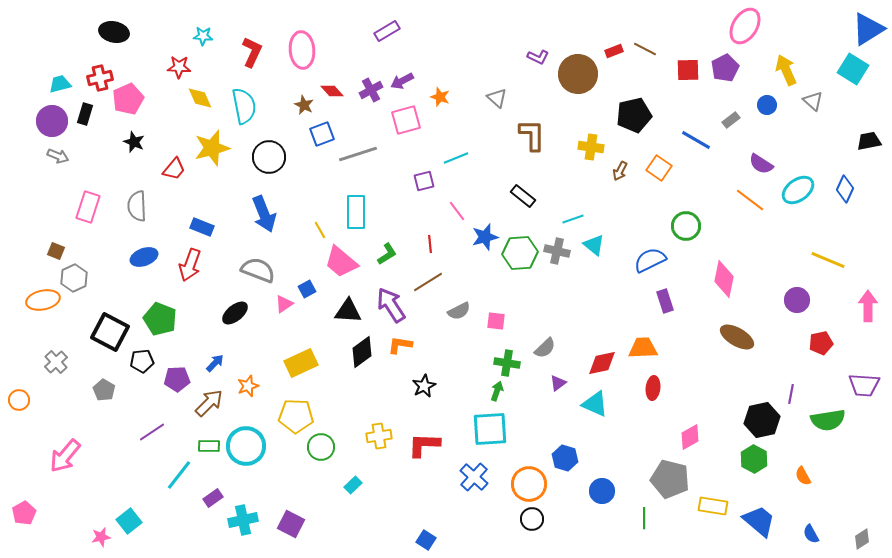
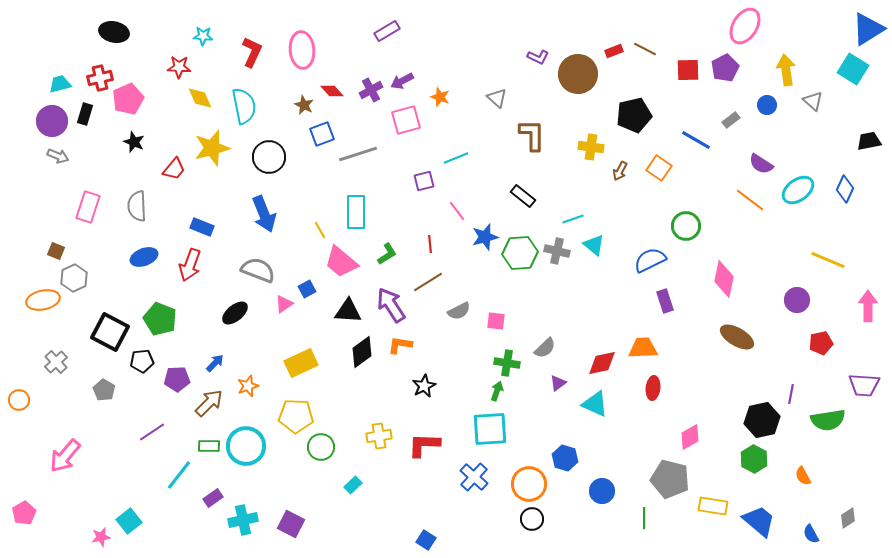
yellow arrow at (786, 70): rotated 16 degrees clockwise
gray diamond at (862, 539): moved 14 px left, 21 px up
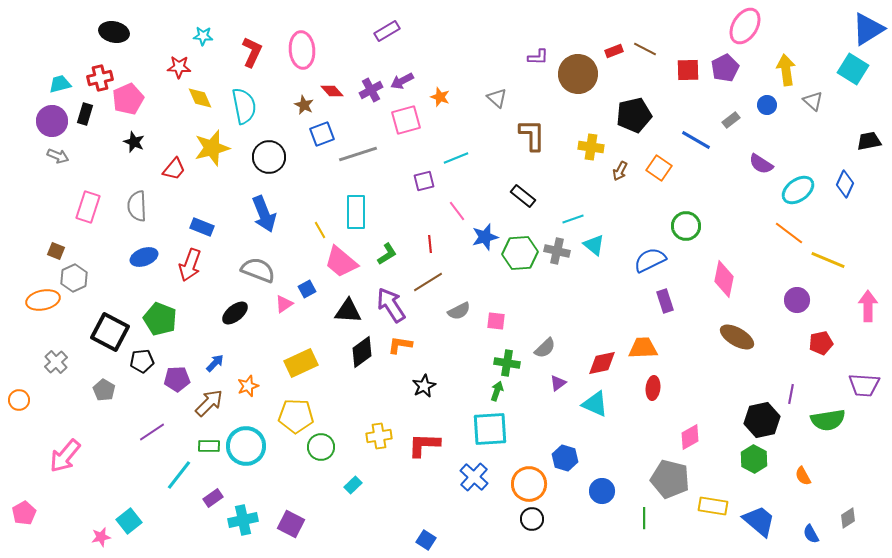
purple L-shape at (538, 57): rotated 25 degrees counterclockwise
blue diamond at (845, 189): moved 5 px up
orange line at (750, 200): moved 39 px right, 33 px down
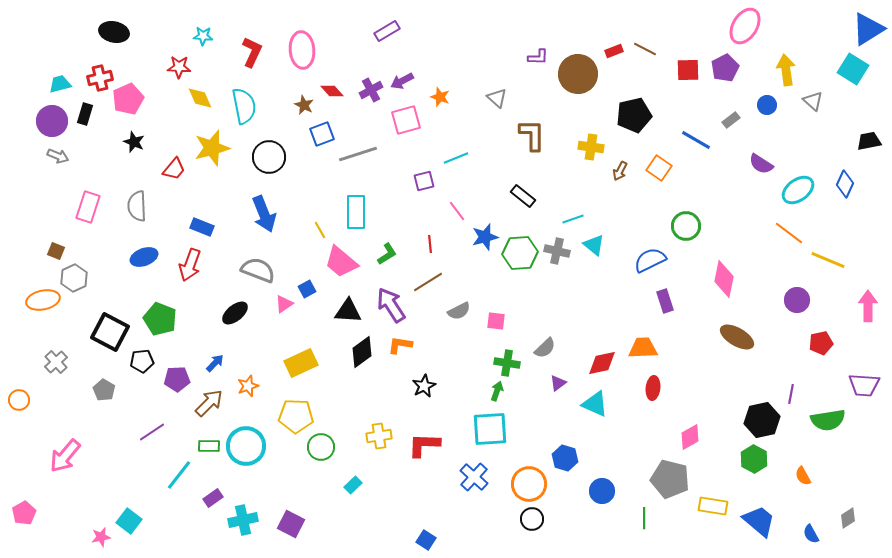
cyan square at (129, 521): rotated 15 degrees counterclockwise
